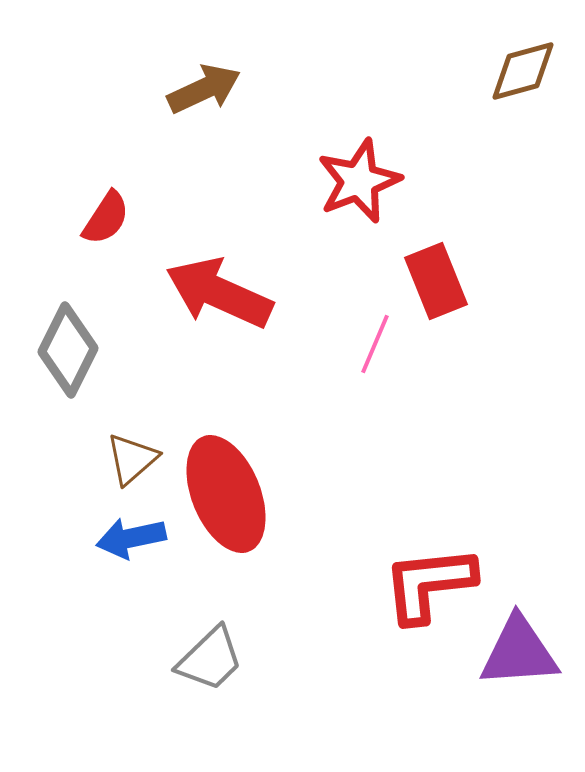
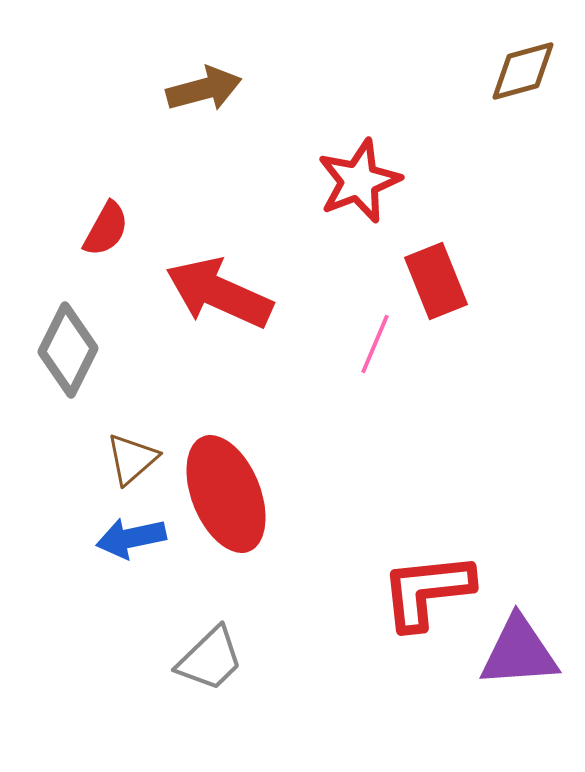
brown arrow: rotated 10 degrees clockwise
red semicircle: moved 11 px down; rotated 4 degrees counterclockwise
red L-shape: moved 2 px left, 7 px down
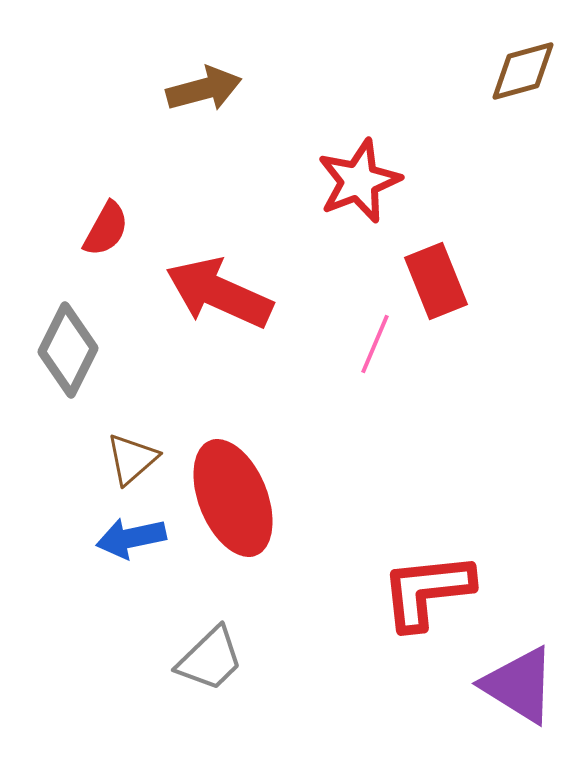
red ellipse: moved 7 px right, 4 px down
purple triangle: moved 33 px down; rotated 36 degrees clockwise
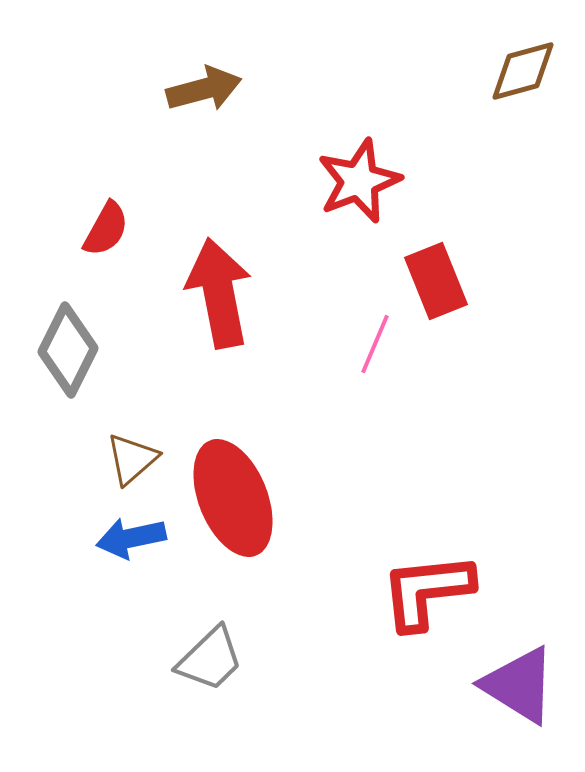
red arrow: rotated 55 degrees clockwise
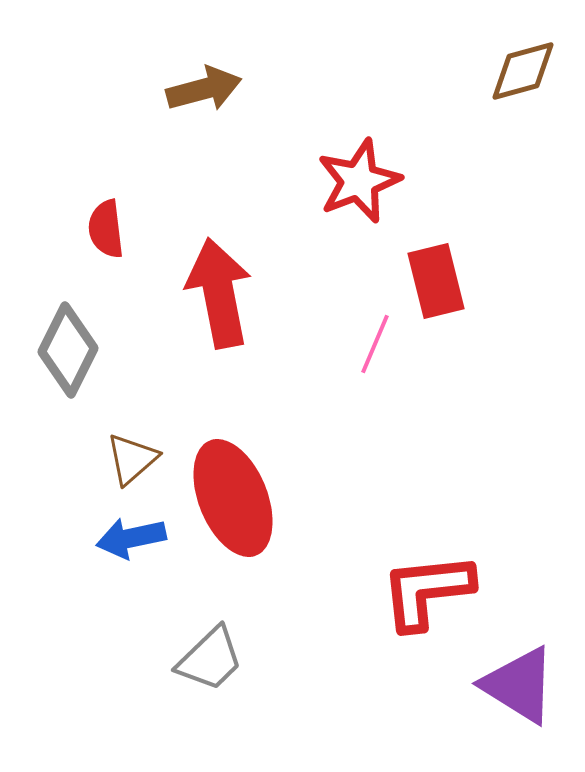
red semicircle: rotated 144 degrees clockwise
red rectangle: rotated 8 degrees clockwise
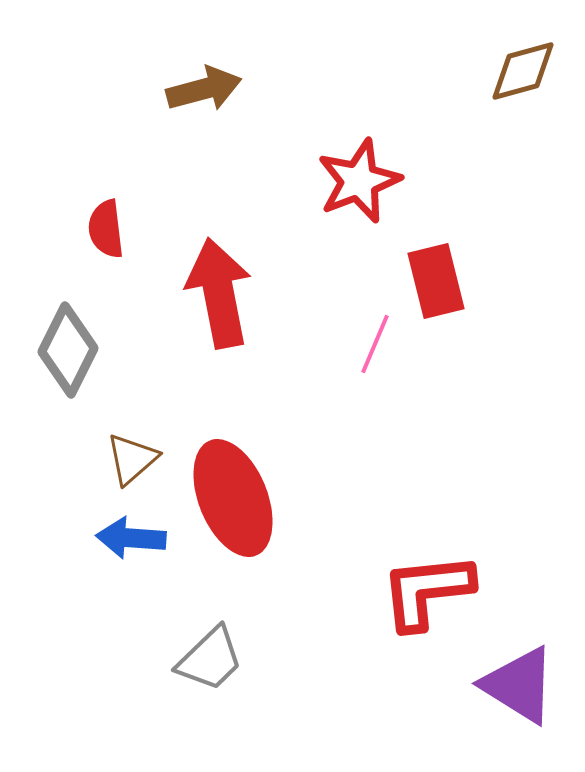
blue arrow: rotated 16 degrees clockwise
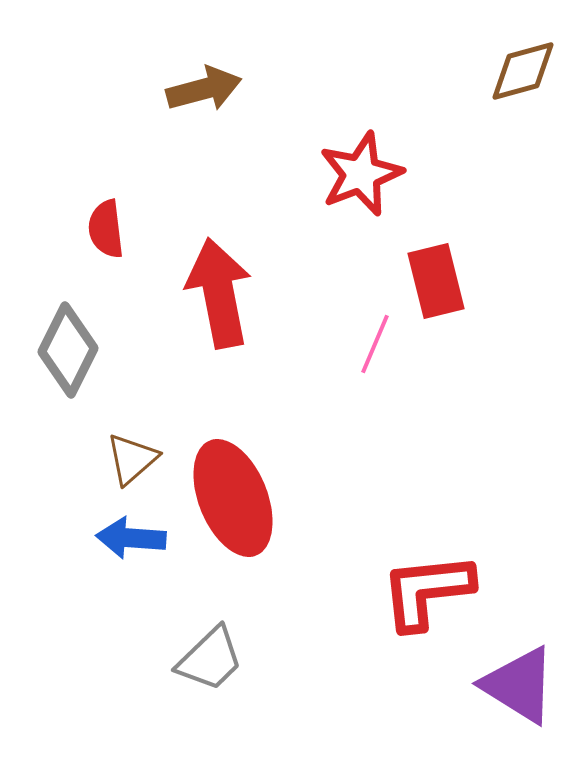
red star: moved 2 px right, 7 px up
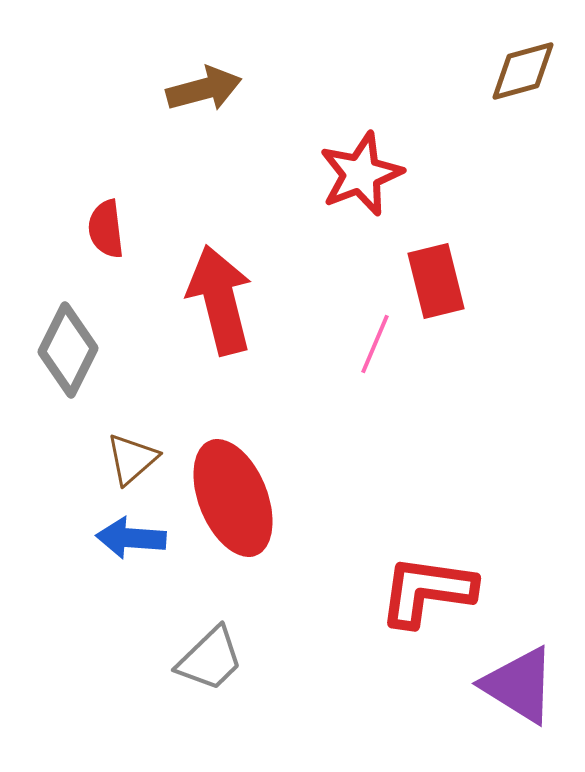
red arrow: moved 1 px right, 7 px down; rotated 3 degrees counterclockwise
red L-shape: rotated 14 degrees clockwise
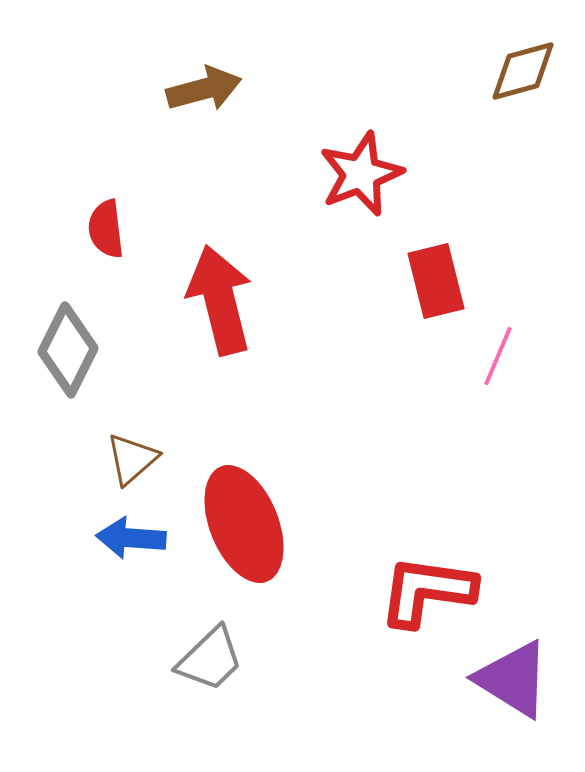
pink line: moved 123 px right, 12 px down
red ellipse: moved 11 px right, 26 px down
purple triangle: moved 6 px left, 6 px up
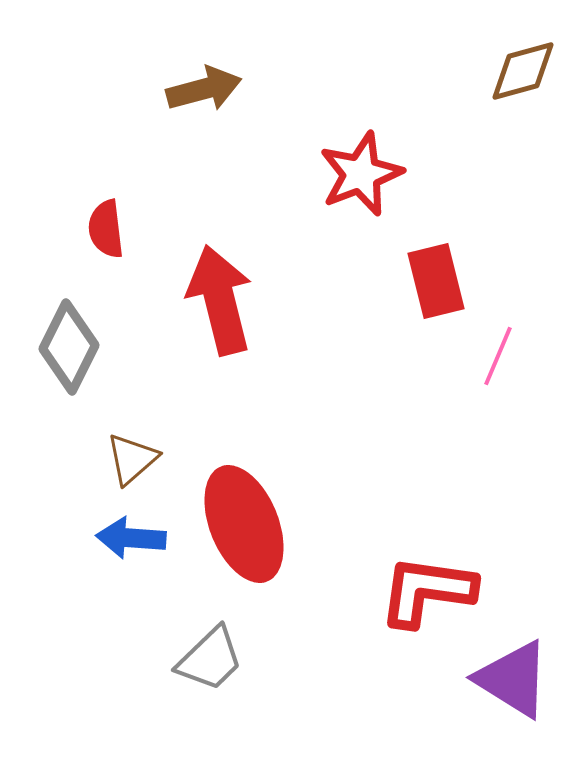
gray diamond: moved 1 px right, 3 px up
